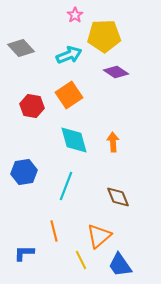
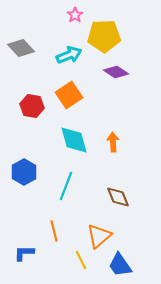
blue hexagon: rotated 20 degrees counterclockwise
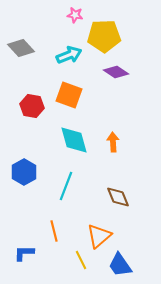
pink star: rotated 28 degrees counterclockwise
orange square: rotated 36 degrees counterclockwise
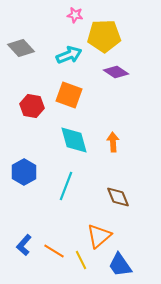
orange line: moved 20 px down; rotated 45 degrees counterclockwise
blue L-shape: moved 8 px up; rotated 50 degrees counterclockwise
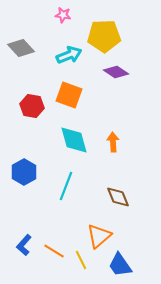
pink star: moved 12 px left
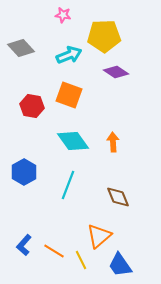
cyan diamond: moved 1 px left, 1 px down; rotated 20 degrees counterclockwise
cyan line: moved 2 px right, 1 px up
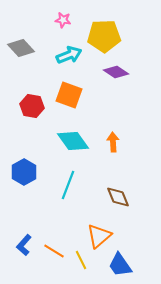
pink star: moved 5 px down
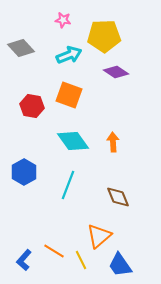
blue L-shape: moved 15 px down
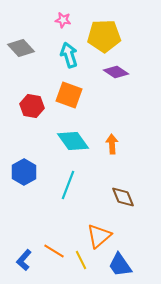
cyan arrow: rotated 85 degrees counterclockwise
orange arrow: moved 1 px left, 2 px down
brown diamond: moved 5 px right
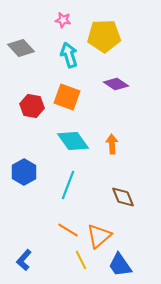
purple diamond: moved 12 px down
orange square: moved 2 px left, 2 px down
orange line: moved 14 px right, 21 px up
